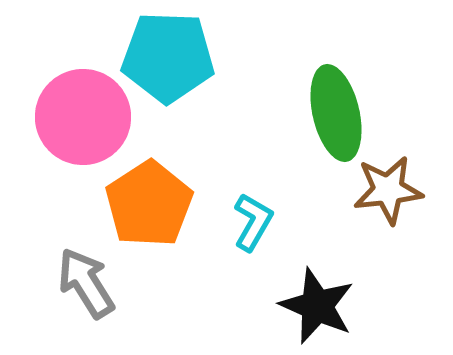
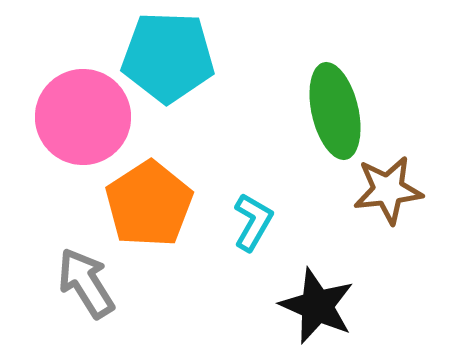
green ellipse: moved 1 px left, 2 px up
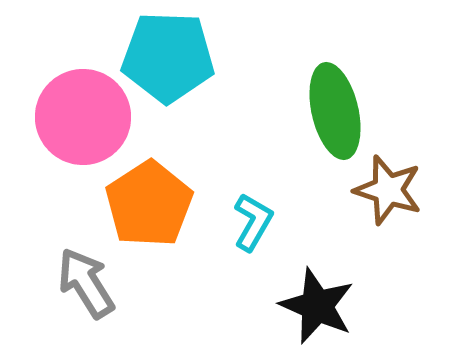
brown star: rotated 24 degrees clockwise
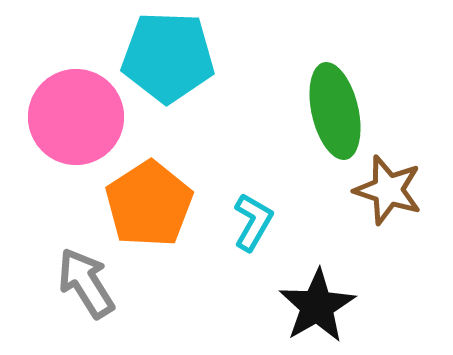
pink circle: moved 7 px left
black star: rotated 18 degrees clockwise
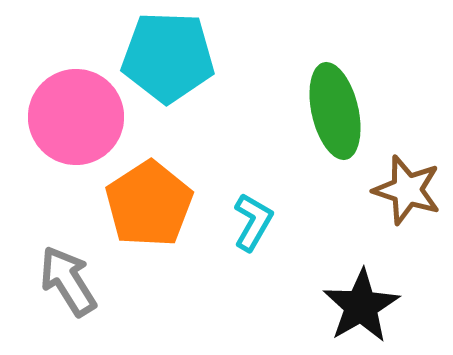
brown star: moved 19 px right
gray arrow: moved 18 px left, 2 px up
black star: moved 44 px right
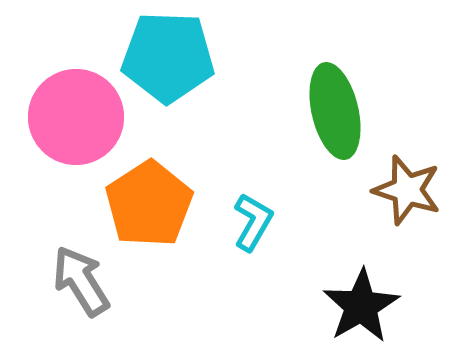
gray arrow: moved 13 px right
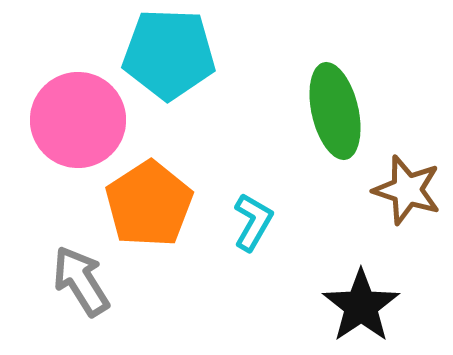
cyan pentagon: moved 1 px right, 3 px up
pink circle: moved 2 px right, 3 px down
black star: rotated 4 degrees counterclockwise
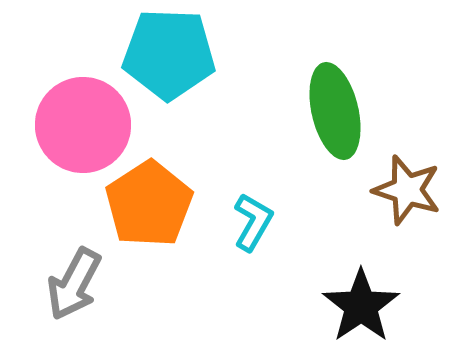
pink circle: moved 5 px right, 5 px down
gray arrow: moved 7 px left, 3 px down; rotated 120 degrees counterclockwise
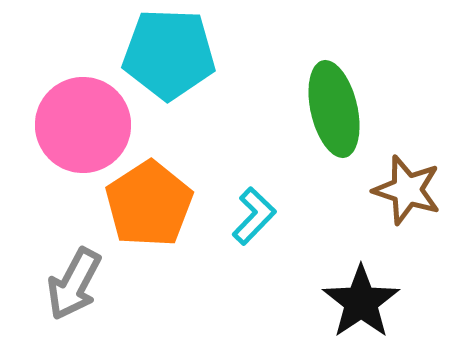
green ellipse: moved 1 px left, 2 px up
cyan L-shape: moved 1 px right, 6 px up; rotated 14 degrees clockwise
black star: moved 4 px up
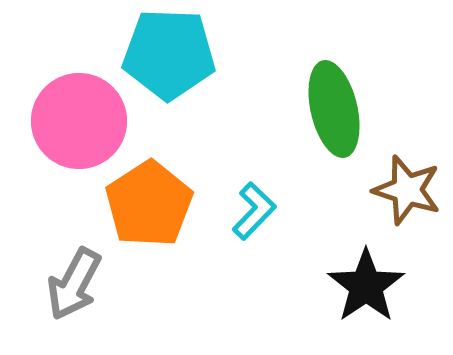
pink circle: moved 4 px left, 4 px up
cyan L-shape: moved 5 px up
black star: moved 5 px right, 16 px up
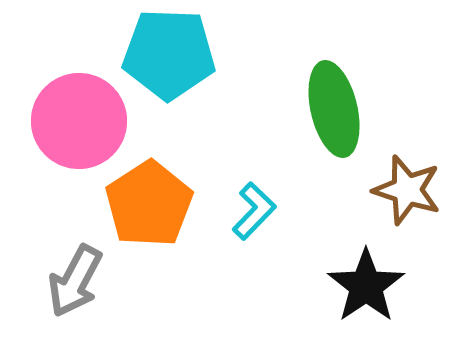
gray arrow: moved 1 px right, 3 px up
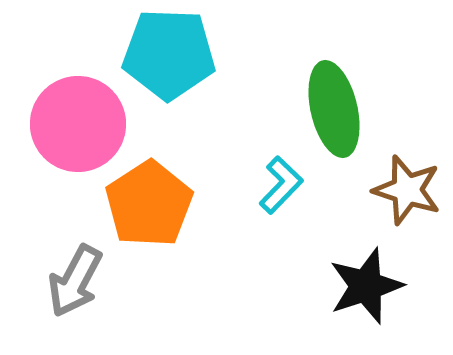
pink circle: moved 1 px left, 3 px down
cyan L-shape: moved 27 px right, 26 px up
black star: rotated 16 degrees clockwise
